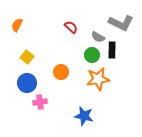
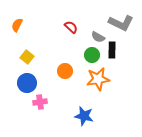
orange circle: moved 4 px right, 1 px up
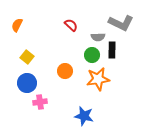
red semicircle: moved 2 px up
gray semicircle: rotated 32 degrees counterclockwise
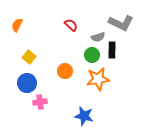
gray semicircle: rotated 16 degrees counterclockwise
yellow square: moved 2 px right
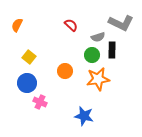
pink cross: rotated 32 degrees clockwise
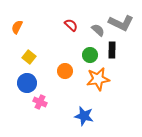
orange semicircle: moved 2 px down
gray semicircle: moved 7 px up; rotated 120 degrees counterclockwise
green circle: moved 2 px left
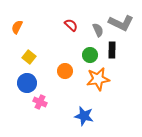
gray semicircle: rotated 24 degrees clockwise
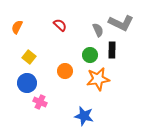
red semicircle: moved 11 px left
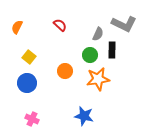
gray L-shape: moved 3 px right, 1 px down
gray semicircle: moved 4 px down; rotated 48 degrees clockwise
pink cross: moved 8 px left, 17 px down
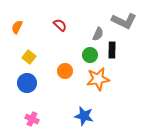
gray L-shape: moved 3 px up
